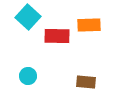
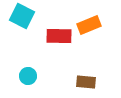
cyan square: moved 6 px left, 1 px up; rotated 15 degrees counterclockwise
orange rectangle: rotated 20 degrees counterclockwise
red rectangle: moved 2 px right
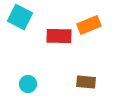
cyan square: moved 2 px left, 1 px down
cyan circle: moved 8 px down
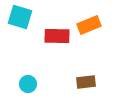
cyan square: rotated 10 degrees counterclockwise
red rectangle: moved 2 px left
brown rectangle: rotated 12 degrees counterclockwise
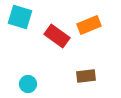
red rectangle: rotated 35 degrees clockwise
brown rectangle: moved 6 px up
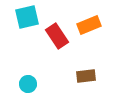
cyan square: moved 7 px right; rotated 30 degrees counterclockwise
red rectangle: rotated 20 degrees clockwise
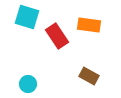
cyan square: rotated 30 degrees clockwise
orange rectangle: rotated 30 degrees clockwise
brown rectangle: moved 3 px right; rotated 36 degrees clockwise
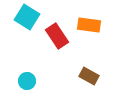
cyan square: rotated 15 degrees clockwise
cyan circle: moved 1 px left, 3 px up
